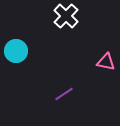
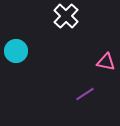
purple line: moved 21 px right
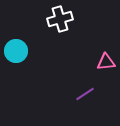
white cross: moved 6 px left, 3 px down; rotated 30 degrees clockwise
pink triangle: rotated 18 degrees counterclockwise
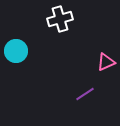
pink triangle: rotated 18 degrees counterclockwise
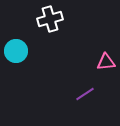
white cross: moved 10 px left
pink triangle: rotated 18 degrees clockwise
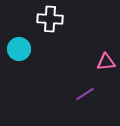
white cross: rotated 20 degrees clockwise
cyan circle: moved 3 px right, 2 px up
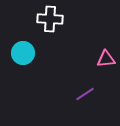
cyan circle: moved 4 px right, 4 px down
pink triangle: moved 3 px up
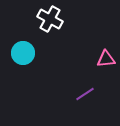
white cross: rotated 25 degrees clockwise
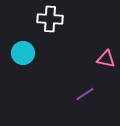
white cross: rotated 25 degrees counterclockwise
pink triangle: rotated 18 degrees clockwise
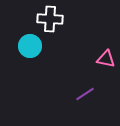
cyan circle: moved 7 px right, 7 px up
